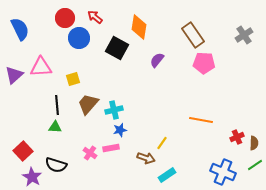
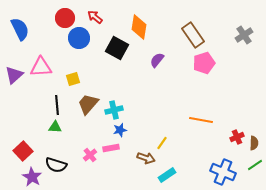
pink pentagon: rotated 20 degrees counterclockwise
pink cross: moved 2 px down; rotated 16 degrees clockwise
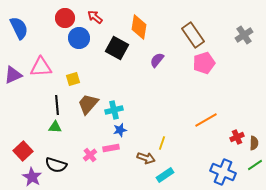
blue semicircle: moved 1 px left, 1 px up
purple triangle: moved 1 px left; rotated 18 degrees clockwise
orange line: moved 5 px right; rotated 40 degrees counterclockwise
yellow line: rotated 16 degrees counterclockwise
cyan rectangle: moved 2 px left
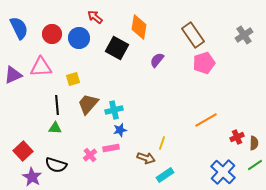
red circle: moved 13 px left, 16 px down
green triangle: moved 1 px down
blue cross: rotated 20 degrees clockwise
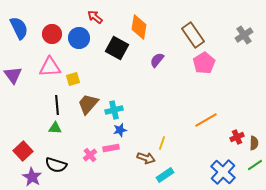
pink pentagon: rotated 15 degrees counterclockwise
pink triangle: moved 9 px right
purple triangle: rotated 42 degrees counterclockwise
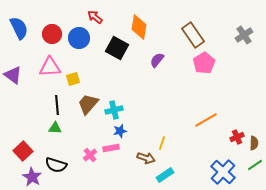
purple triangle: rotated 18 degrees counterclockwise
blue star: moved 1 px down
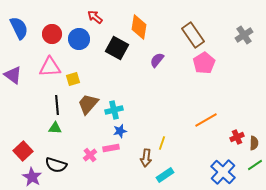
blue circle: moved 1 px down
brown arrow: rotated 78 degrees clockwise
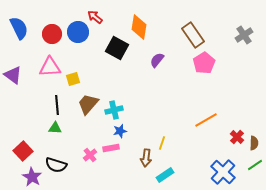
blue circle: moved 1 px left, 7 px up
red cross: rotated 24 degrees counterclockwise
